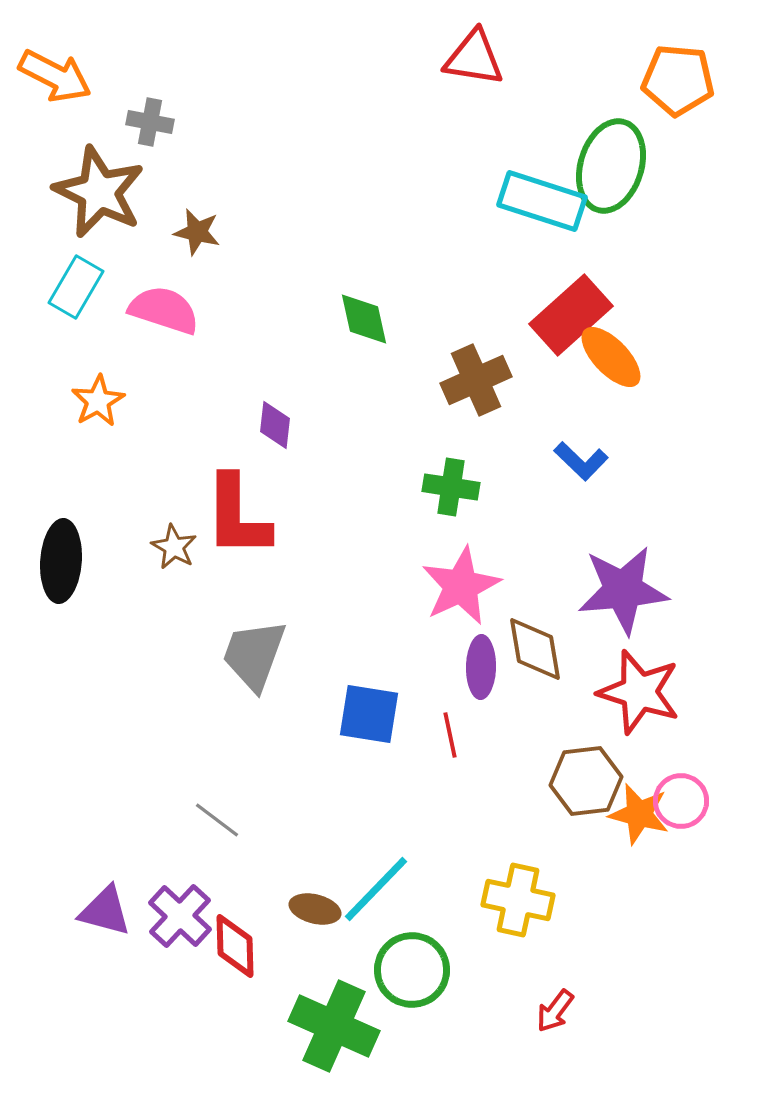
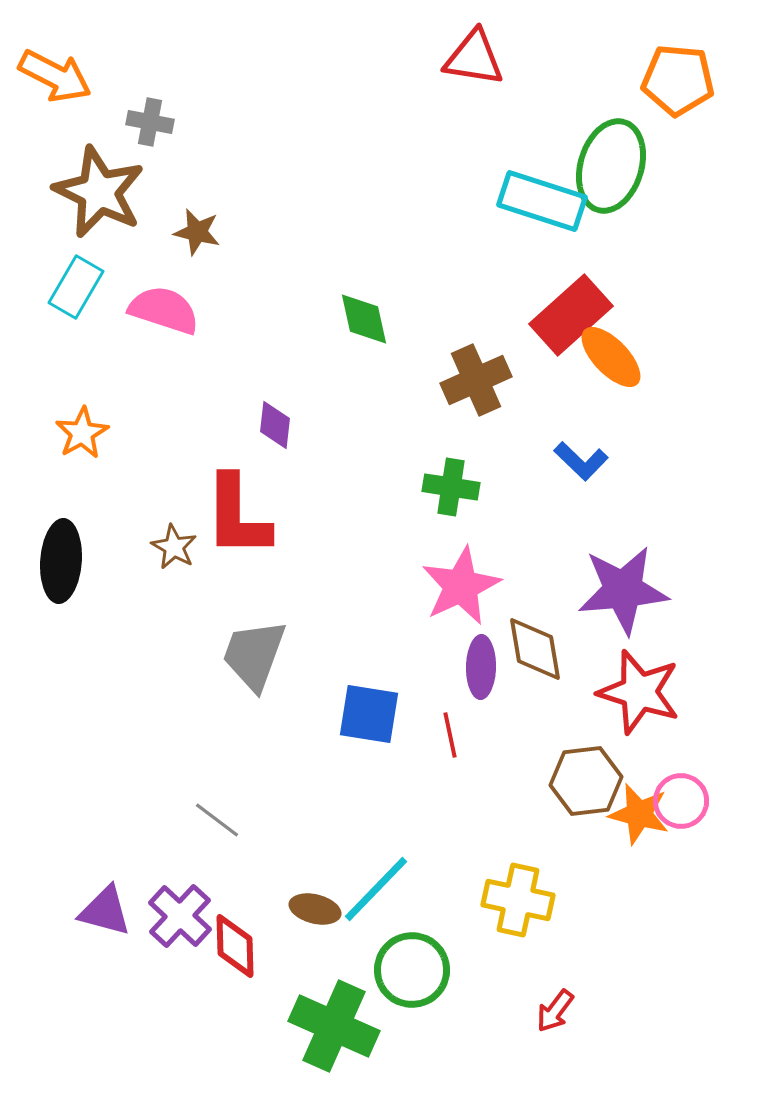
orange star at (98, 401): moved 16 px left, 32 px down
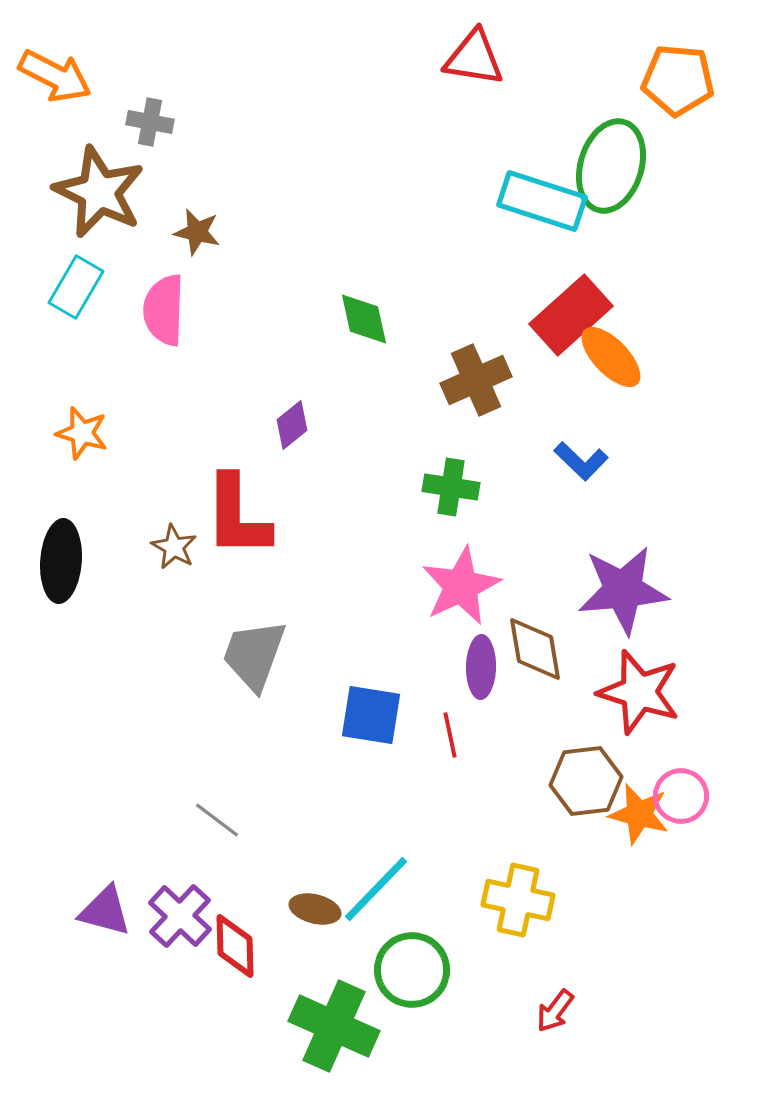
pink semicircle at (164, 310): rotated 106 degrees counterclockwise
purple diamond at (275, 425): moved 17 px right; rotated 45 degrees clockwise
orange star at (82, 433): rotated 26 degrees counterclockwise
blue square at (369, 714): moved 2 px right, 1 px down
pink circle at (681, 801): moved 5 px up
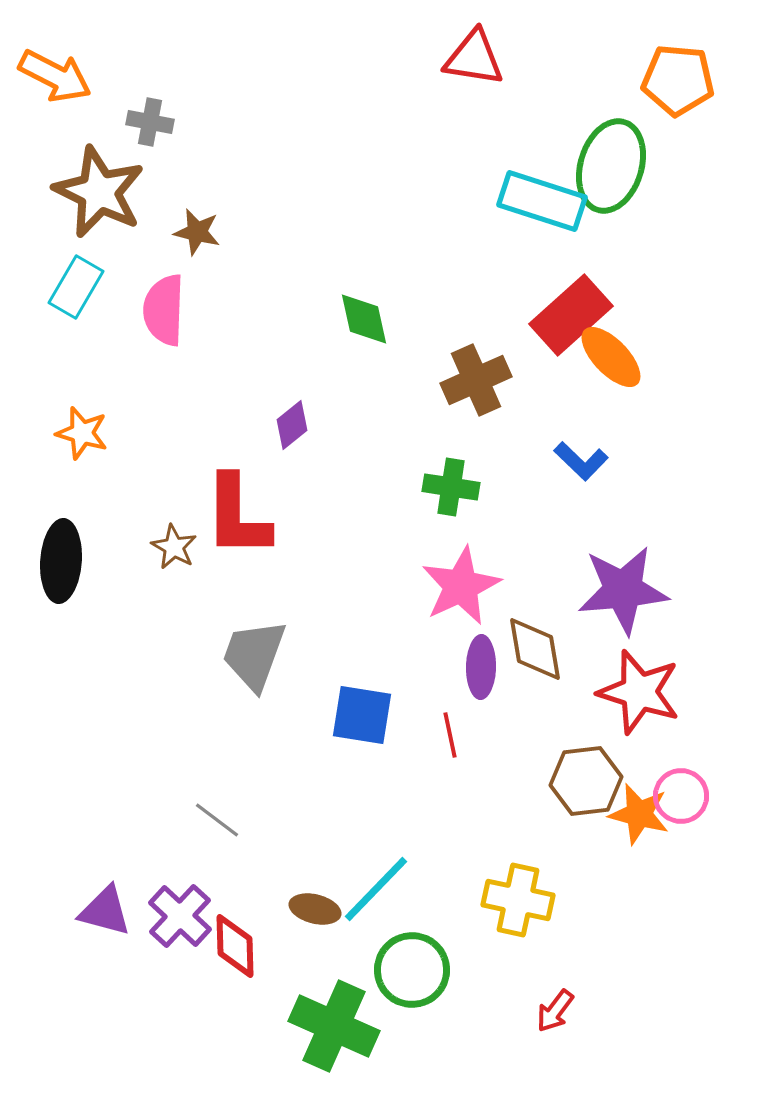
blue square at (371, 715): moved 9 px left
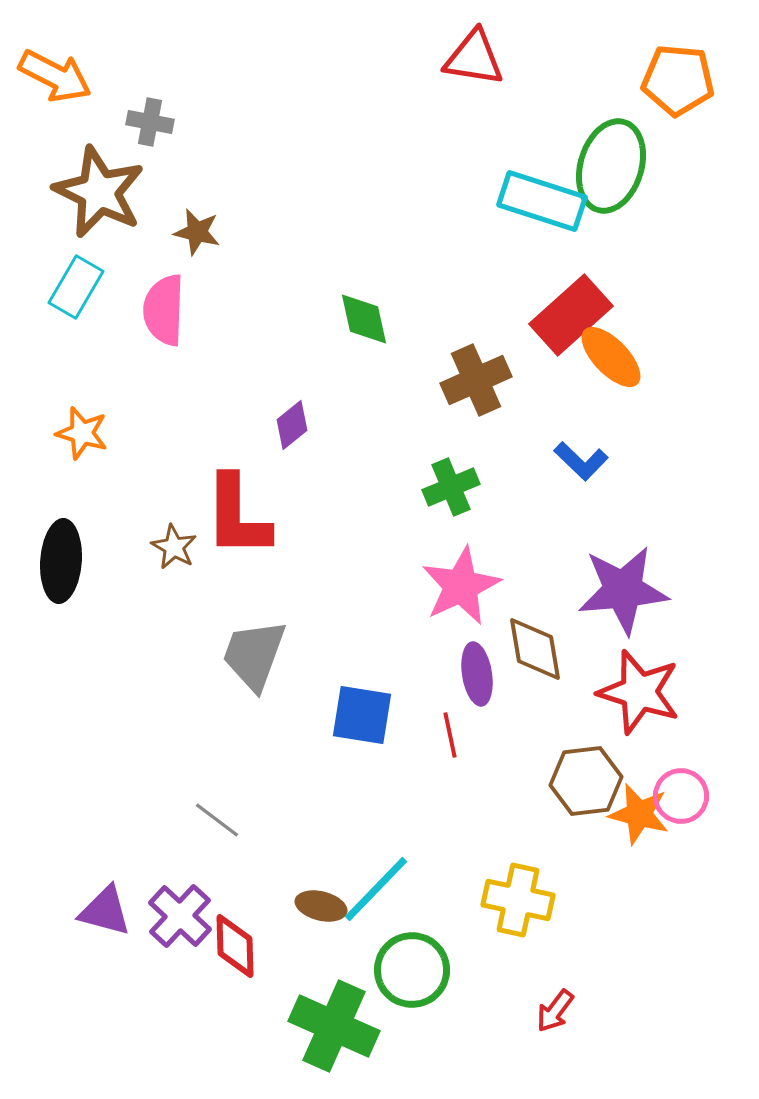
green cross at (451, 487): rotated 32 degrees counterclockwise
purple ellipse at (481, 667): moved 4 px left, 7 px down; rotated 10 degrees counterclockwise
brown ellipse at (315, 909): moved 6 px right, 3 px up
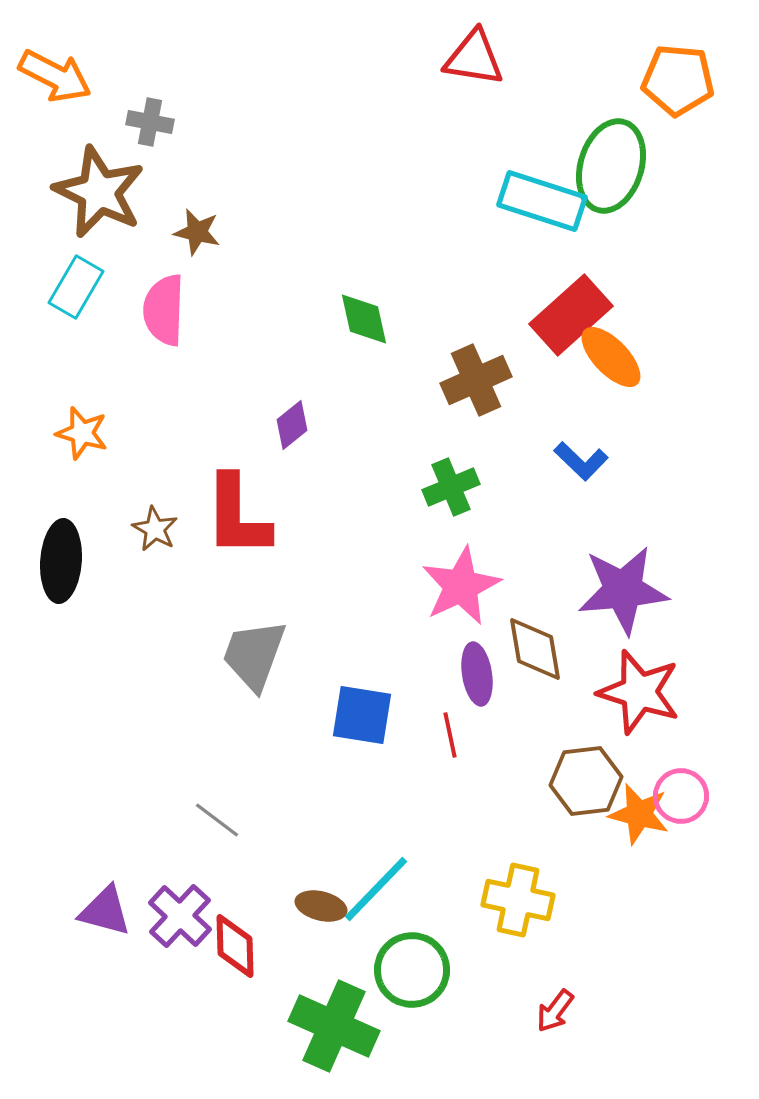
brown star at (174, 547): moved 19 px left, 18 px up
